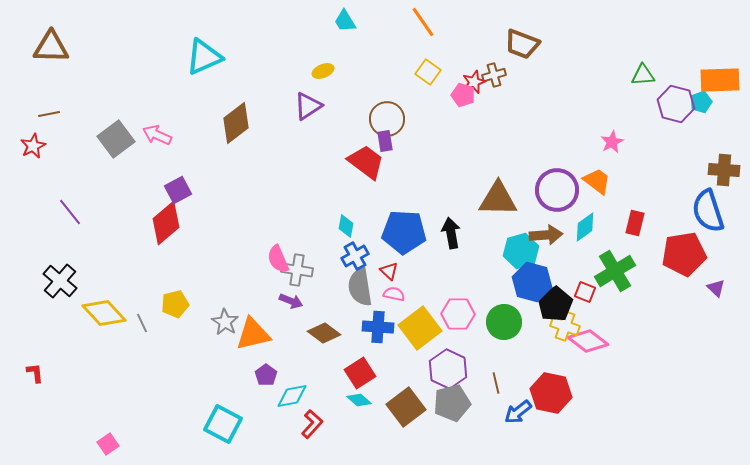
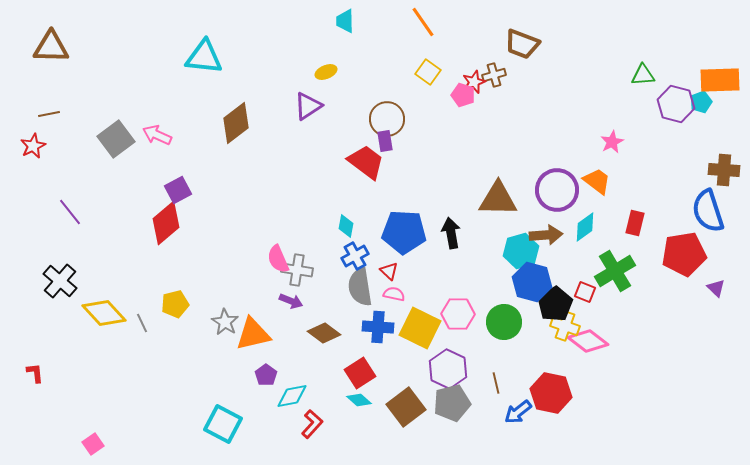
cyan trapezoid at (345, 21): rotated 30 degrees clockwise
cyan triangle at (204, 57): rotated 30 degrees clockwise
yellow ellipse at (323, 71): moved 3 px right, 1 px down
yellow square at (420, 328): rotated 27 degrees counterclockwise
pink square at (108, 444): moved 15 px left
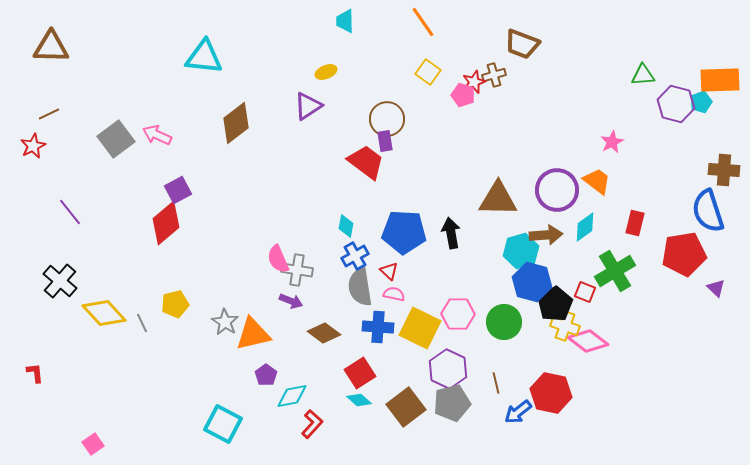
brown line at (49, 114): rotated 15 degrees counterclockwise
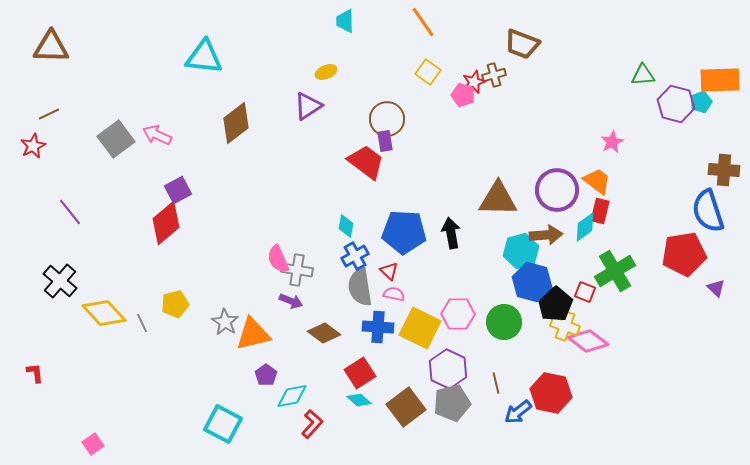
red rectangle at (635, 223): moved 35 px left, 12 px up
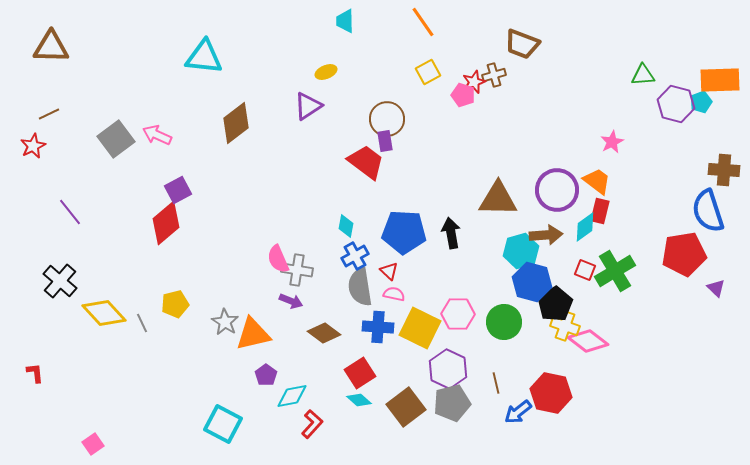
yellow square at (428, 72): rotated 25 degrees clockwise
red square at (585, 292): moved 22 px up
